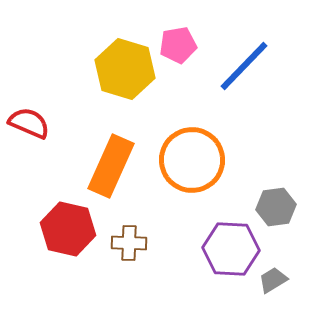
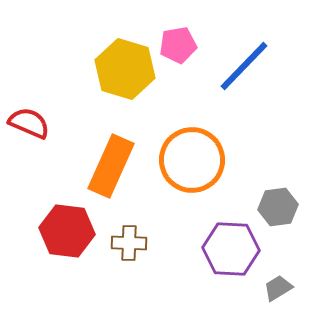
gray hexagon: moved 2 px right
red hexagon: moved 1 px left, 2 px down; rotated 6 degrees counterclockwise
gray trapezoid: moved 5 px right, 8 px down
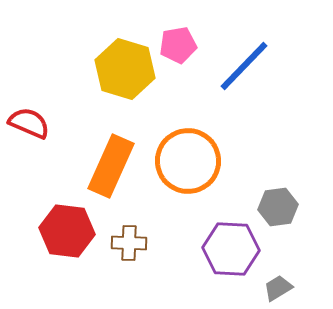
orange circle: moved 4 px left, 1 px down
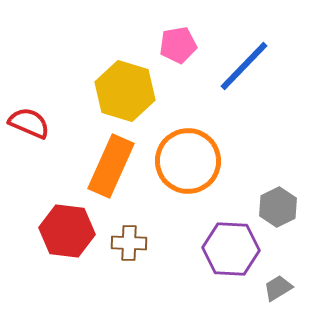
yellow hexagon: moved 22 px down
gray hexagon: rotated 18 degrees counterclockwise
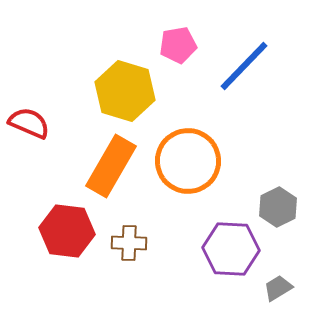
orange rectangle: rotated 6 degrees clockwise
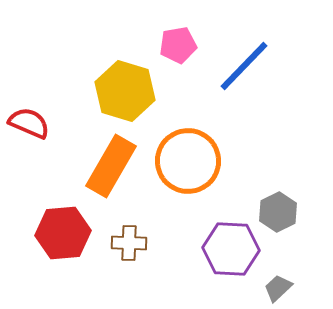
gray hexagon: moved 5 px down
red hexagon: moved 4 px left, 2 px down; rotated 12 degrees counterclockwise
gray trapezoid: rotated 12 degrees counterclockwise
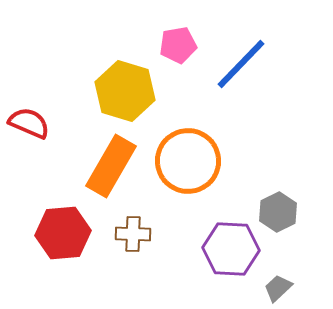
blue line: moved 3 px left, 2 px up
brown cross: moved 4 px right, 9 px up
